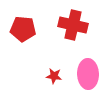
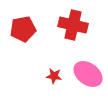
red pentagon: rotated 15 degrees counterclockwise
pink ellipse: rotated 52 degrees counterclockwise
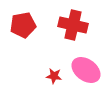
red pentagon: moved 4 px up
pink ellipse: moved 2 px left, 4 px up
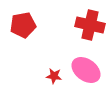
red cross: moved 17 px right
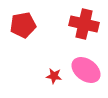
red cross: moved 6 px left, 1 px up
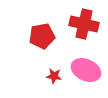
red pentagon: moved 19 px right, 11 px down
pink ellipse: rotated 12 degrees counterclockwise
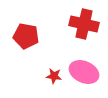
red pentagon: moved 16 px left; rotated 20 degrees clockwise
pink ellipse: moved 2 px left, 2 px down
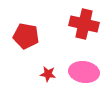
pink ellipse: rotated 16 degrees counterclockwise
red star: moved 6 px left, 2 px up
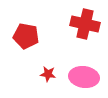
red cross: moved 1 px right
pink ellipse: moved 5 px down
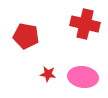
pink ellipse: moved 1 px left
